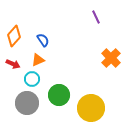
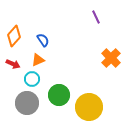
yellow circle: moved 2 px left, 1 px up
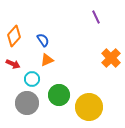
orange triangle: moved 9 px right
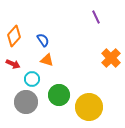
orange triangle: rotated 40 degrees clockwise
gray circle: moved 1 px left, 1 px up
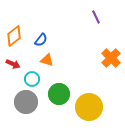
orange diamond: rotated 10 degrees clockwise
blue semicircle: moved 2 px left; rotated 72 degrees clockwise
green circle: moved 1 px up
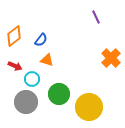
red arrow: moved 2 px right, 2 px down
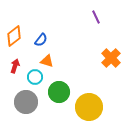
orange triangle: moved 1 px down
red arrow: rotated 96 degrees counterclockwise
cyan circle: moved 3 px right, 2 px up
green circle: moved 2 px up
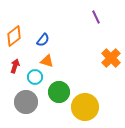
blue semicircle: moved 2 px right
yellow circle: moved 4 px left
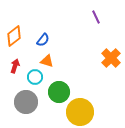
yellow circle: moved 5 px left, 5 px down
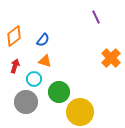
orange triangle: moved 2 px left
cyan circle: moved 1 px left, 2 px down
